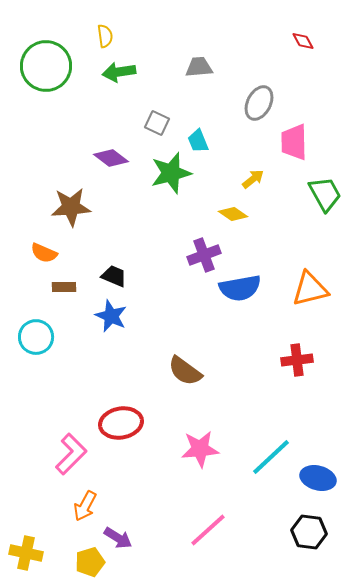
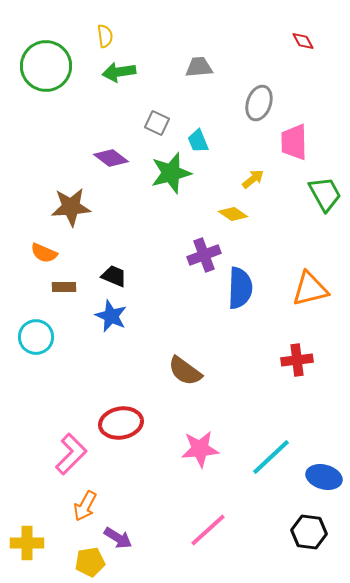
gray ellipse: rotated 8 degrees counterclockwise
blue semicircle: rotated 78 degrees counterclockwise
blue ellipse: moved 6 px right, 1 px up
yellow cross: moved 1 px right, 10 px up; rotated 12 degrees counterclockwise
yellow pentagon: rotated 8 degrees clockwise
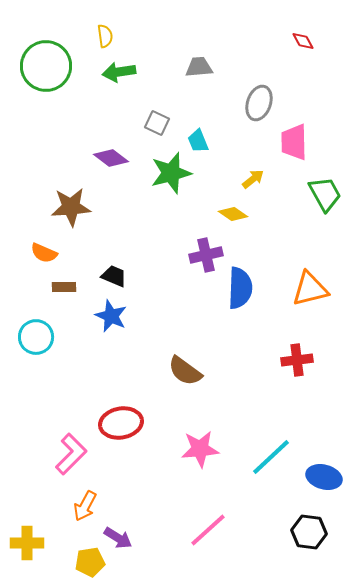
purple cross: moved 2 px right; rotated 8 degrees clockwise
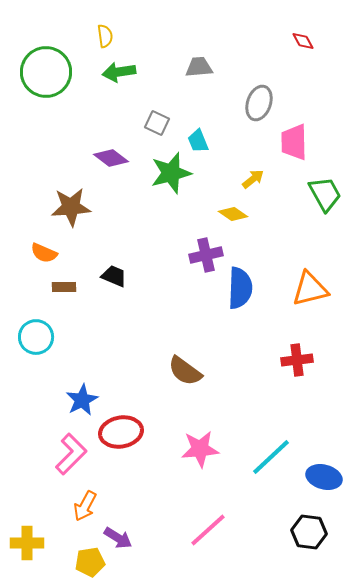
green circle: moved 6 px down
blue star: moved 29 px left, 84 px down; rotated 20 degrees clockwise
red ellipse: moved 9 px down
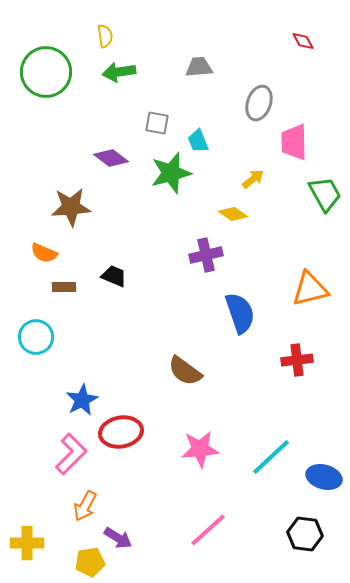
gray square: rotated 15 degrees counterclockwise
blue semicircle: moved 25 px down; rotated 21 degrees counterclockwise
black hexagon: moved 4 px left, 2 px down
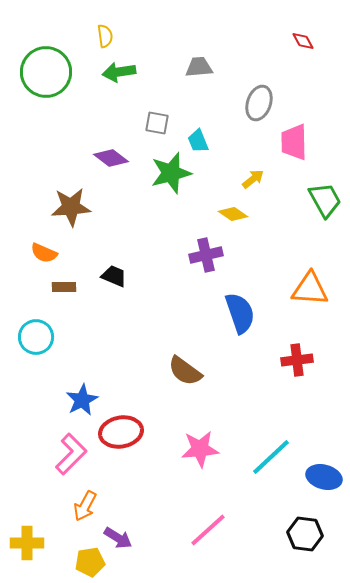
green trapezoid: moved 6 px down
orange triangle: rotated 18 degrees clockwise
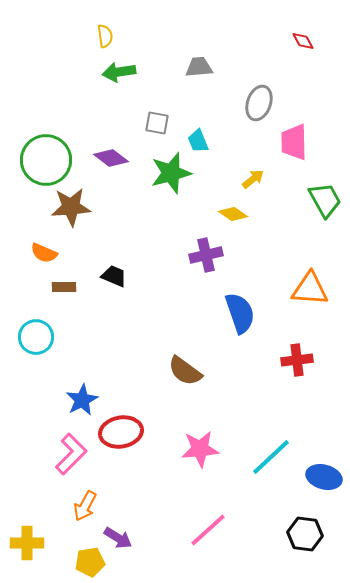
green circle: moved 88 px down
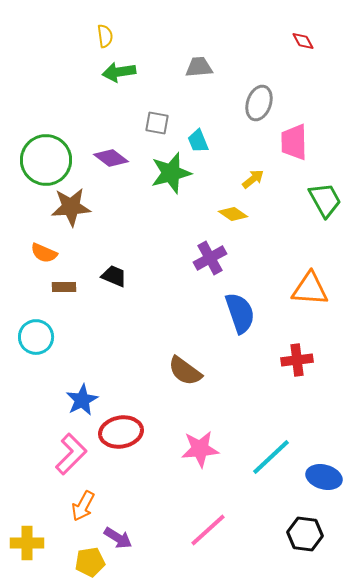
purple cross: moved 4 px right, 3 px down; rotated 16 degrees counterclockwise
orange arrow: moved 2 px left
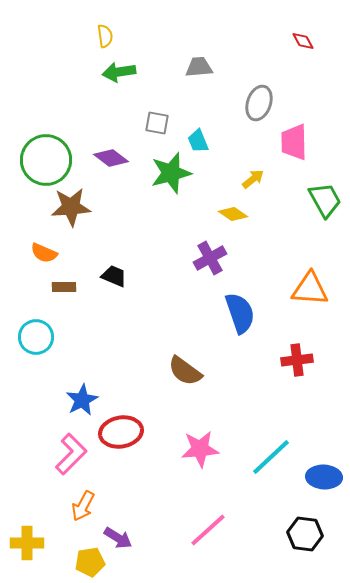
blue ellipse: rotated 12 degrees counterclockwise
